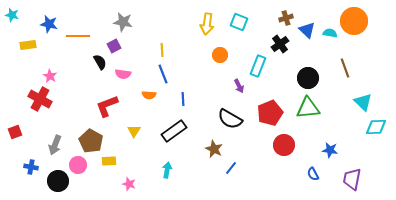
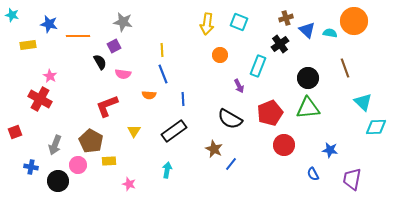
blue line at (231, 168): moved 4 px up
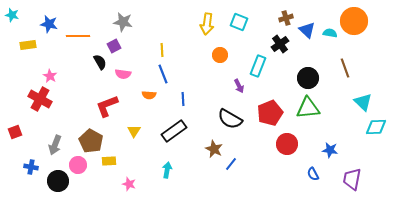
red circle at (284, 145): moved 3 px right, 1 px up
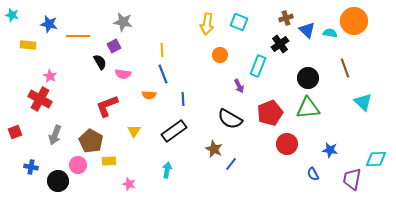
yellow rectangle at (28, 45): rotated 14 degrees clockwise
cyan diamond at (376, 127): moved 32 px down
gray arrow at (55, 145): moved 10 px up
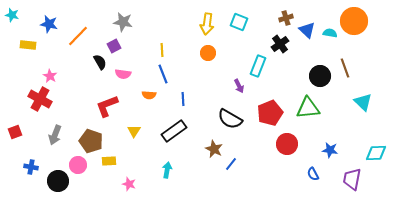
orange line at (78, 36): rotated 45 degrees counterclockwise
orange circle at (220, 55): moved 12 px left, 2 px up
black circle at (308, 78): moved 12 px right, 2 px up
brown pentagon at (91, 141): rotated 10 degrees counterclockwise
cyan diamond at (376, 159): moved 6 px up
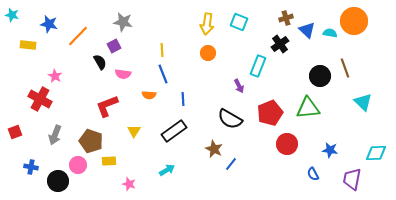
pink star at (50, 76): moved 5 px right
cyan arrow at (167, 170): rotated 49 degrees clockwise
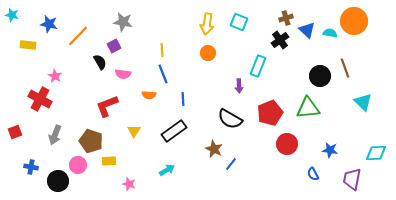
black cross at (280, 44): moved 4 px up
purple arrow at (239, 86): rotated 24 degrees clockwise
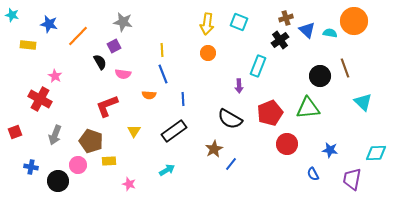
brown star at (214, 149): rotated 18 degrees clockwise
